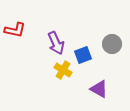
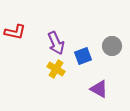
red L-shape: moved 2 px down
gray circle: moved 2 px down
blue square: moved 1 px down
yellow cross: moved 7 px left, 1 px up
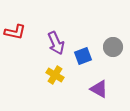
gray circle: moved 1 px right, 1 px down
yellow cross: moved 1 px left, 6 px down
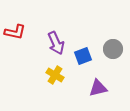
gray circle: moved 2 px down
purple triangle: moved 1 px left, 1 px up; rotated 42 degrees counterclockwise
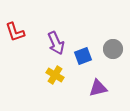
red L-shape: rotated 60 degrees clockwise
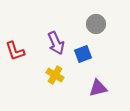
red L-shape: moved 19 px down
gray circle: moved 17 px left, 25 px up
blue square: moved 2 px up
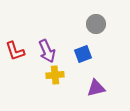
purple arrow: moved 9 px left, 8 px down
yellow cross: rotated 36 degrees counterclockwise
purple triangle: moved 2 px left
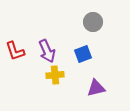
gray circle: moved 3 px left, 2 px up
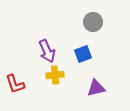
red L-shape: moved 33 px down
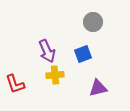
purple triangle: moved 2 px right
